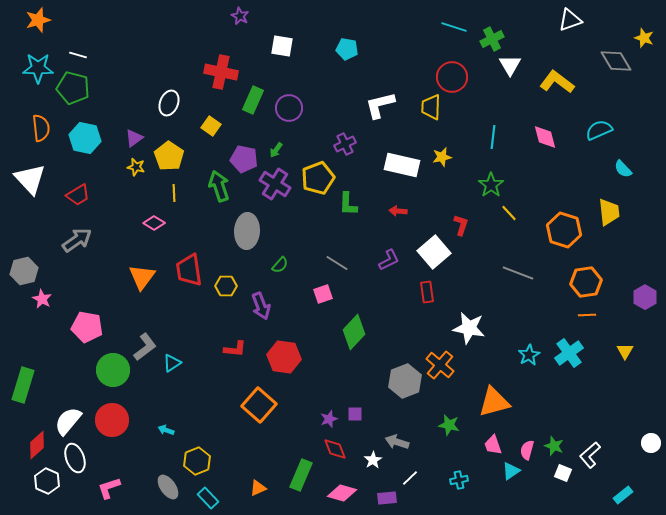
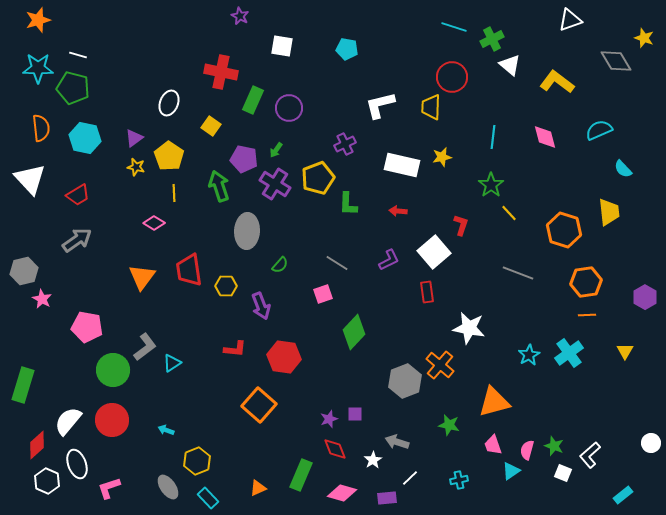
white triangle at (510, 65): rotated 20 degrees counterclockwise
white ellipse at (75, 458): moved 2 px right, 6 px down
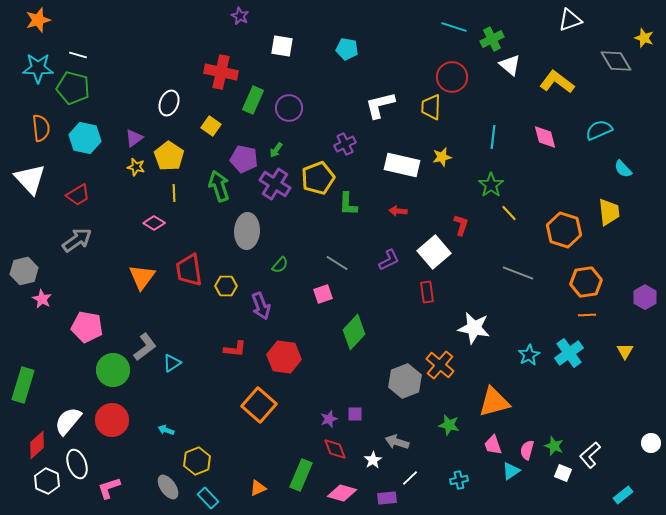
white star at (469, 328): moved 5 px right
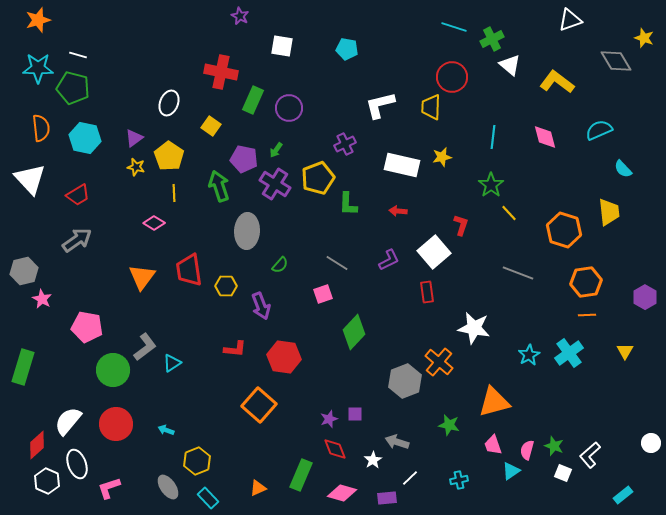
orange cross at (440, 365): moved 1 px left, 3 px up
green rectangle at (23, 385): moved 18 px up
red circle at (112, 420): moved 4 px right, 4 px down
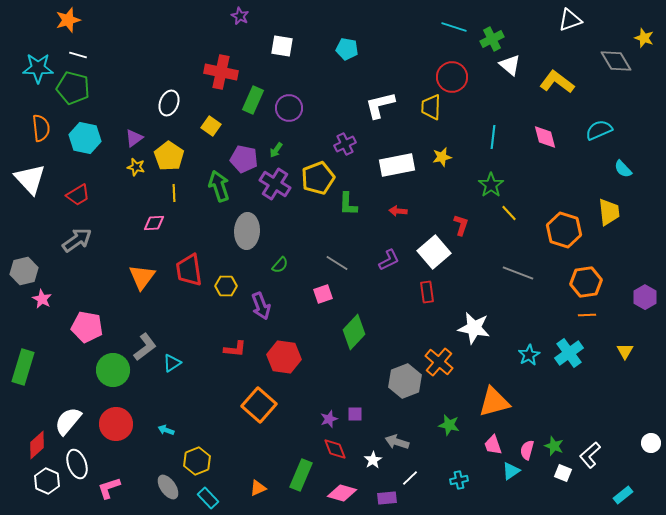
orange star at (38, 20): moved 30 px right
white rectangle at (402, 165): moved 5 px left; rotated 24 degrees counterclockwise
pink diamond at (154, 223): rotated 35 degrees counterclockwise
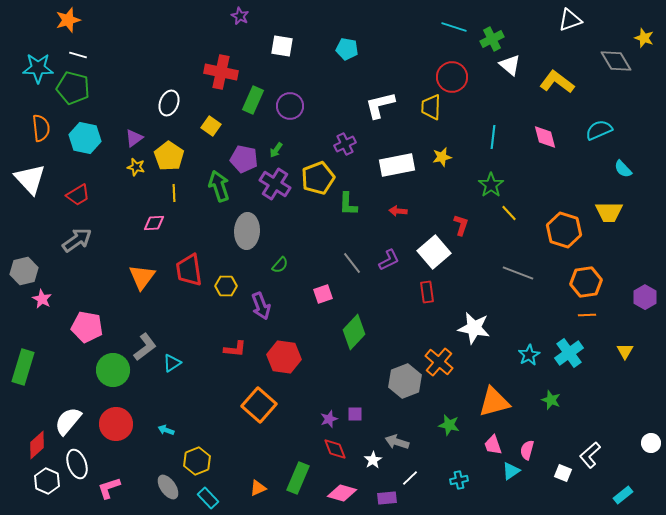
purple circle at (289, 108): moved 1 px right, 2 px up
yellow trapezoid at (609, 212): rotated 96 degrees clockwise
gray line at (337, 263): moved 15 px right; rotated 20 degrees clockwise
green star at (554, 446): moved 3 px left, 46 px up
green rectangle at (301, 475): moved 3 px left, 3 px down
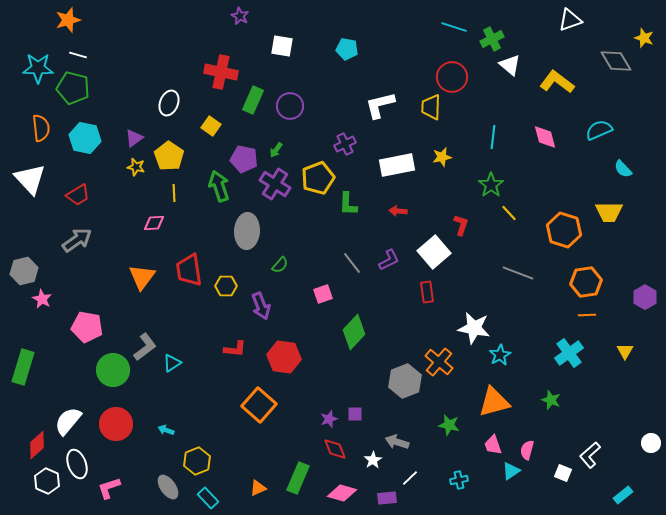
cyan star at (529, 355): moved 29 px left
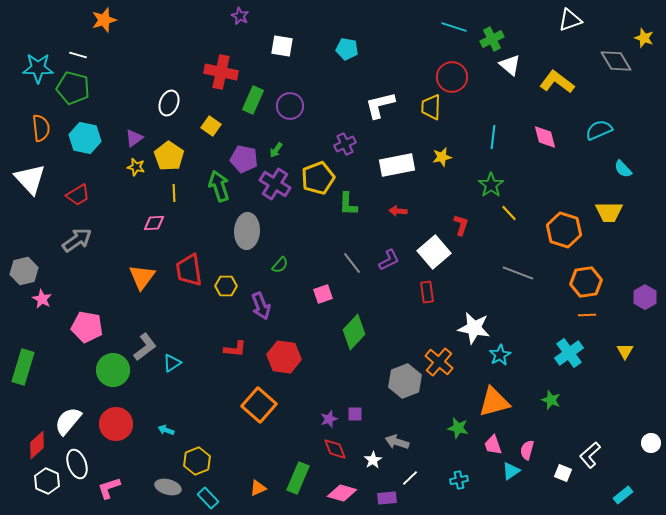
orange star at (68, 20): moved 36 px right
green star at (449, 425): moved 9 px right, 3 px down
gray ellipse at (168, 487): rotated 40 degrees counterclockwise
